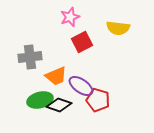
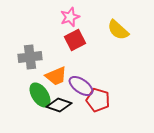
yellow semicircle: moved 2 px down; rotated 35 degrees clockwise
red square: moved 7 px left, 2 px up
green ellipse: moved 5 px up; rotated 70 degrees clockwise
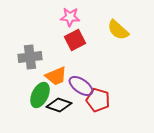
pink star: rotated 24 degrees clockwise
green ellipse: rotated 60 degrees clockwise
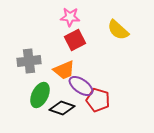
gray cross: moved 1 px left, 4 px down
orange trapezoid: moved 8 px right, 6 px up
black diamond: moved 3 px right, 3 px down
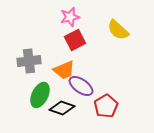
pink star: rotated 18 degrees counterclockwise
red pentagon: moved 8 px right, 6 px down; rotated 25 degrees clockwise
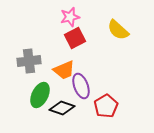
red square: moved 2 px up
purple ellipse: rotated 35 degrees clockwise
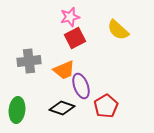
green ellipse: moved 23 px left, 15 px down; rotated 20 degrees counterclockwise
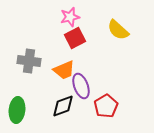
gray cross: rotated 15 degrees clockwise
black diamond: moved 1 px right, 2 px up; rotated 40 degrees counterclockwise
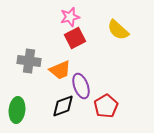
orange trapezoid: moved 4 px left
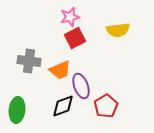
yellow semicircle: rotated 50 degrees counterclockwise
